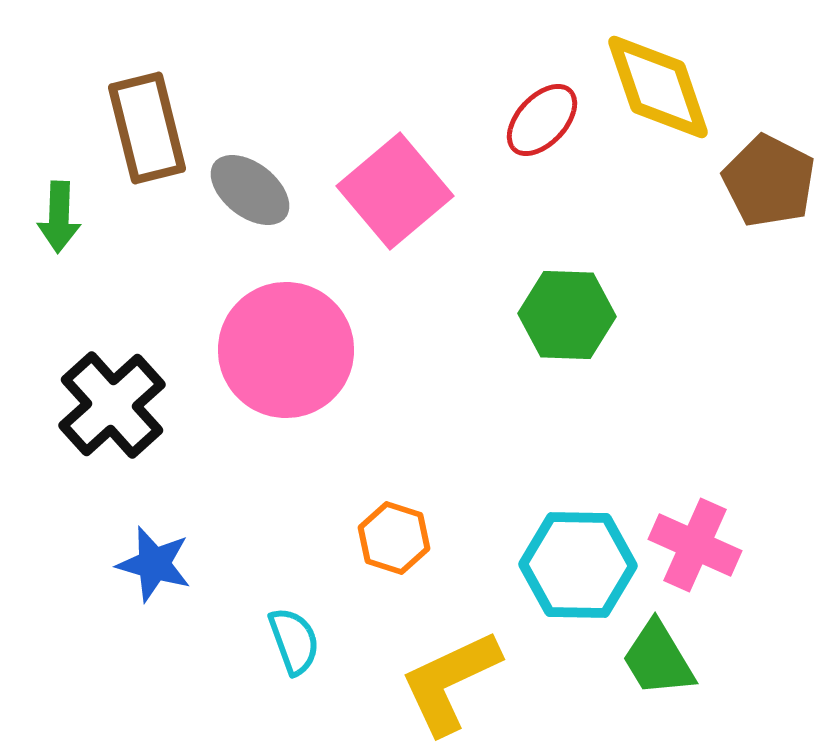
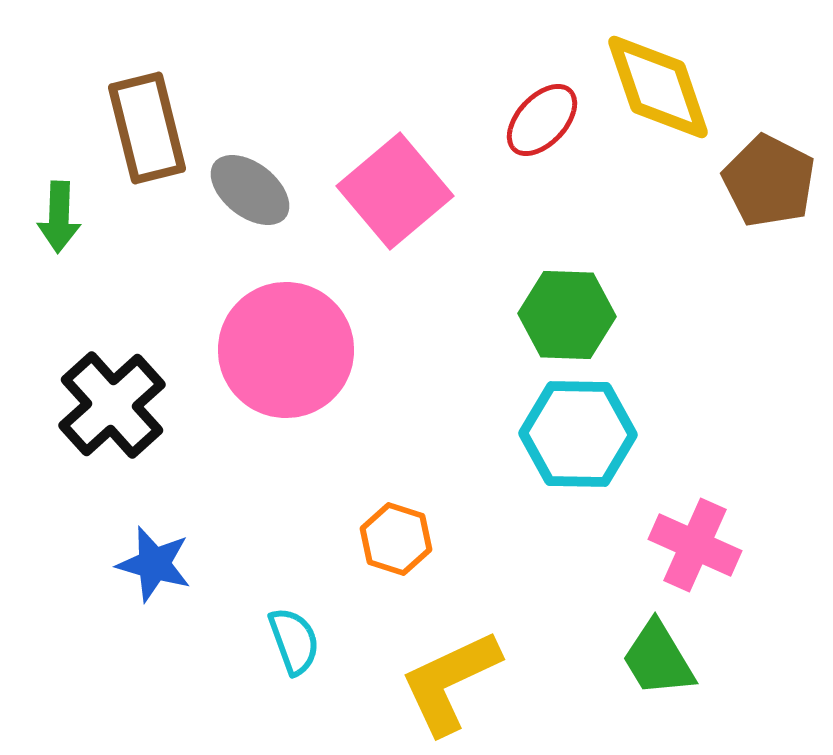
orange hexagon: moved 2 px right, 1 px down
cyan hexagon: moved 131 px up
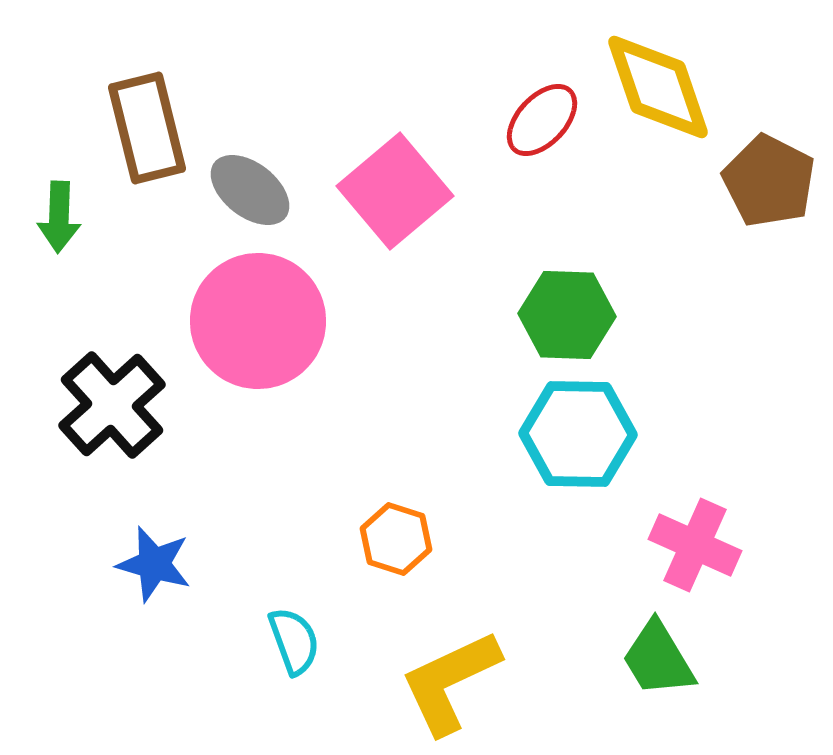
pink circle: moved 28 px left, 29 px up
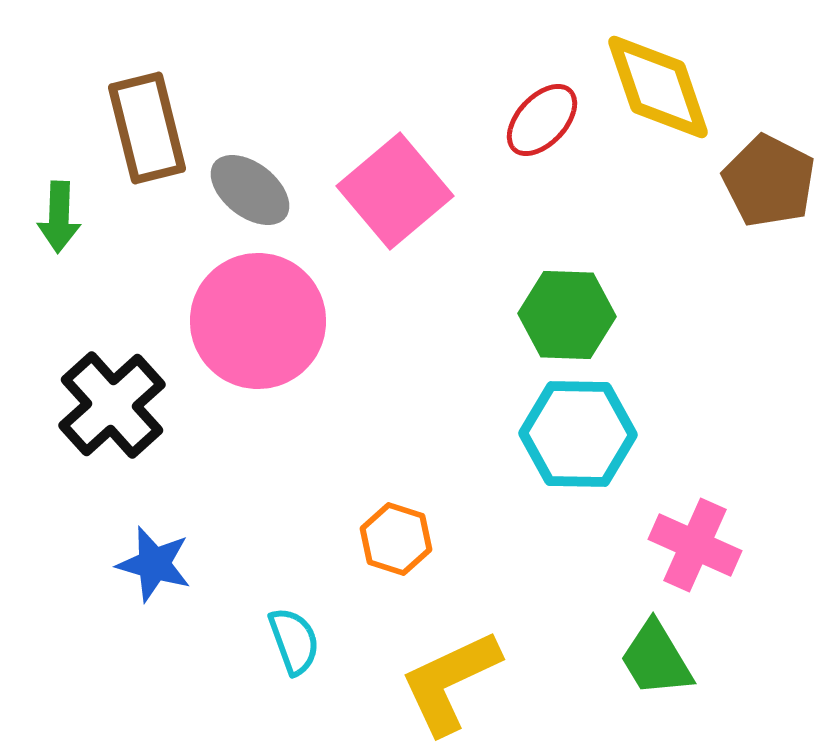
green trapezoid: moved 2 px left
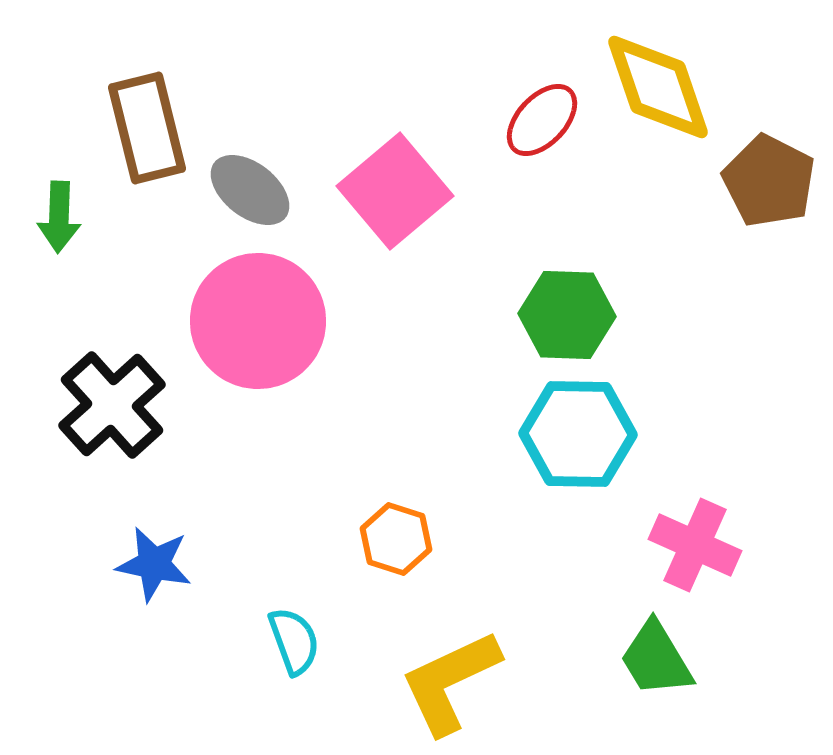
blue star: rotated 4 degrees counterclockwise
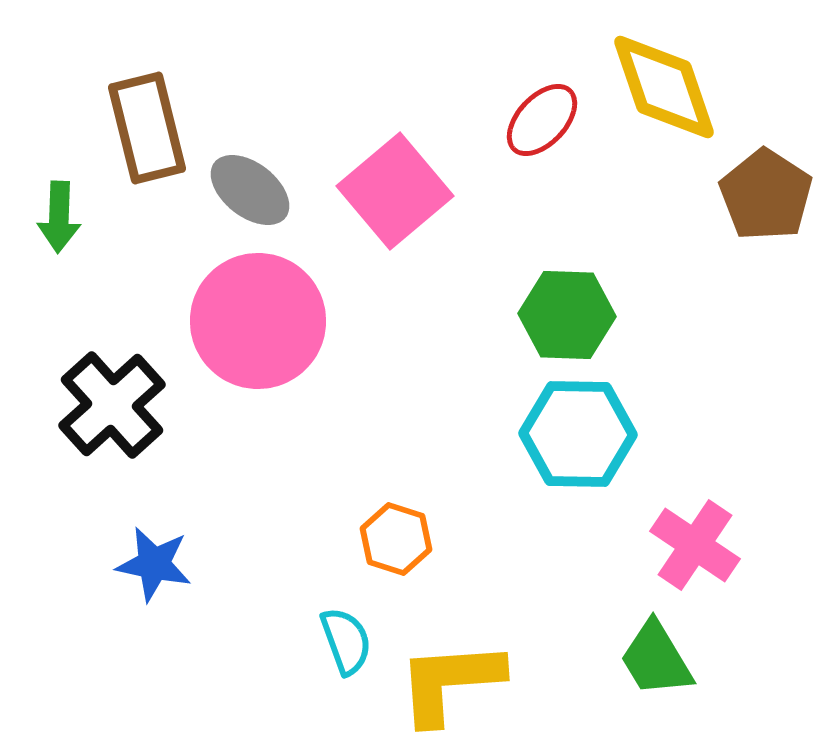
yellow diamond: moved 6 px right
brown pentagon: moved 3 px left, 14 px down; rotated 6 degrees clockwise
pink cross: rotated 10 degrees clockwise
cyan semicircle: moved 52 px right
yellow L-shape: rotated 21 degrees clockwise
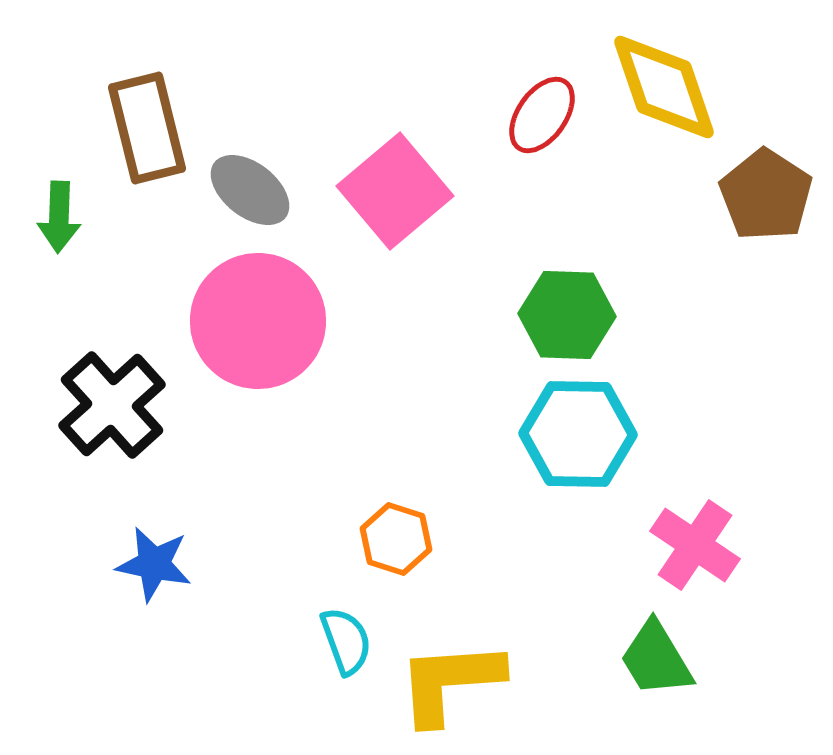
red ellipse: moved 5 px up; rotated 8 degrees counterclockwise
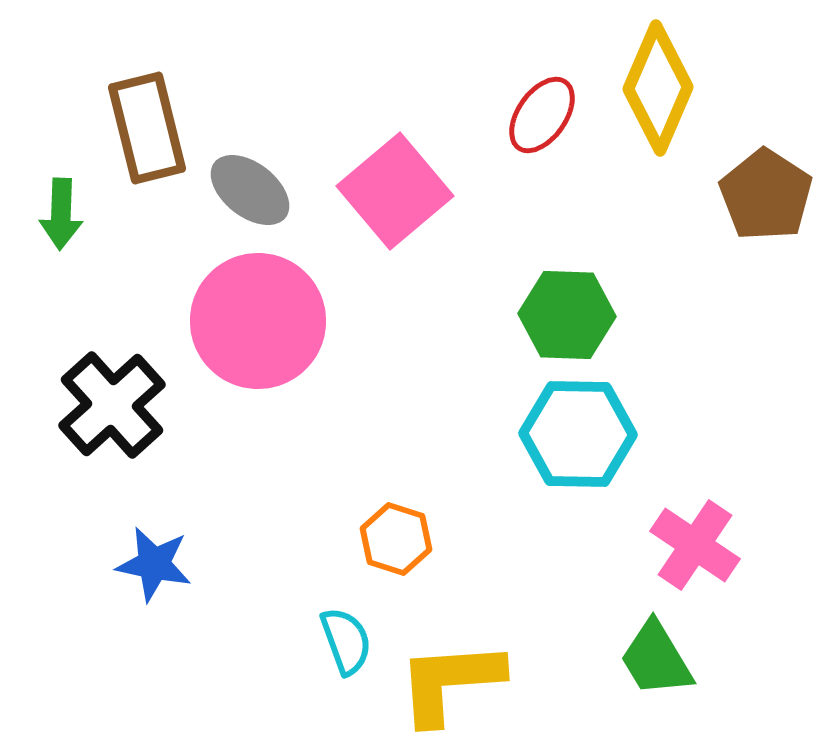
yellow diamond: moved 6 px left, 1 px down; rotated 42 degrees clockwise
green arrow: moved 2 px right, 3 px up
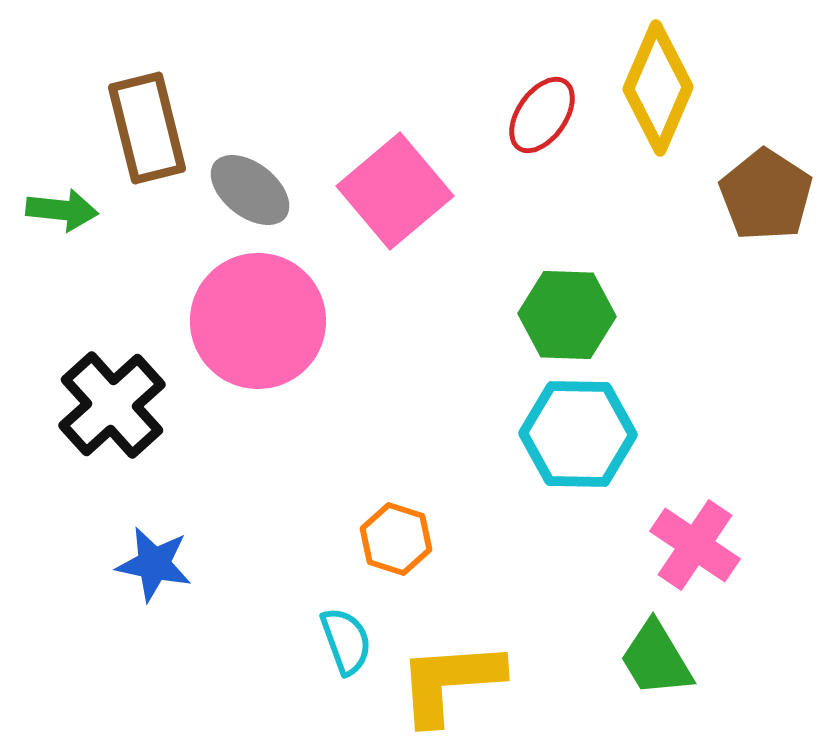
green arrow: moved 1 px right, 4 px up; rotated 86 degrees counterclockwise
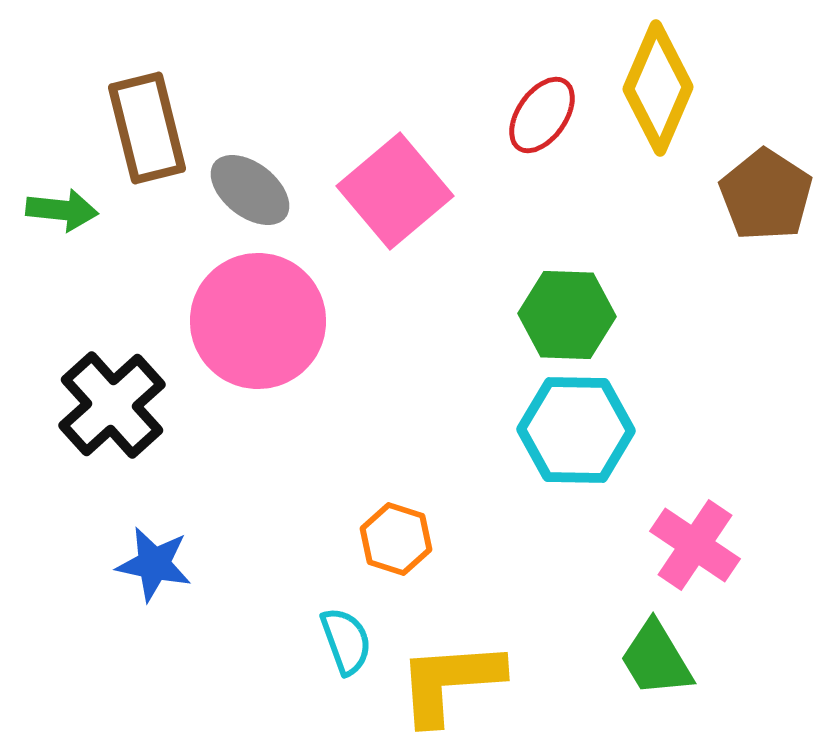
cyan hexagon: moved 2 px left, 4 px up
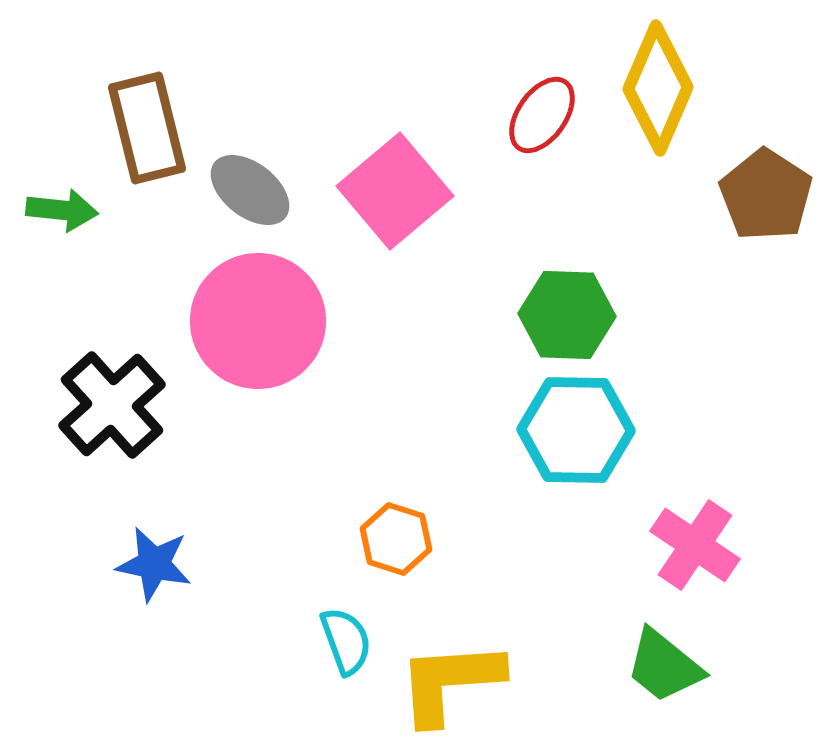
green trapezoid: moved 8 px right, 7 px down; rotated 20 degrees counterclockwise
